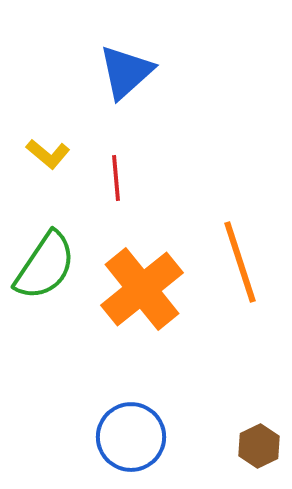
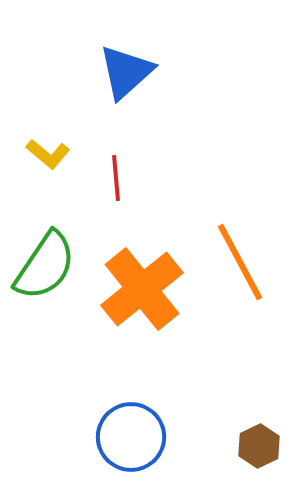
orange line: rotated 10 degrees counterclockwise
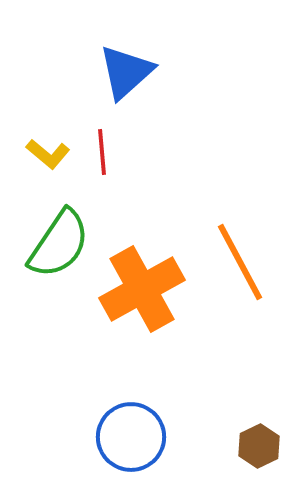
red line: moved 14 px left, 26 px up
green semicircle: moved 14 px right, 22 px up
orange cross: rotated 10 degrees clockwise
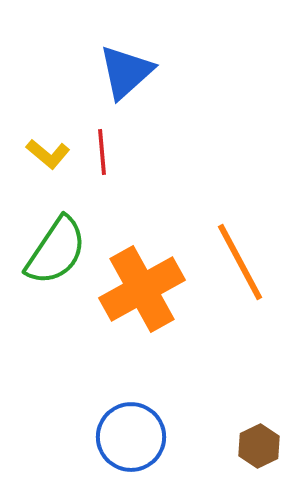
green semicircle: moved 3 px left, 7 px down
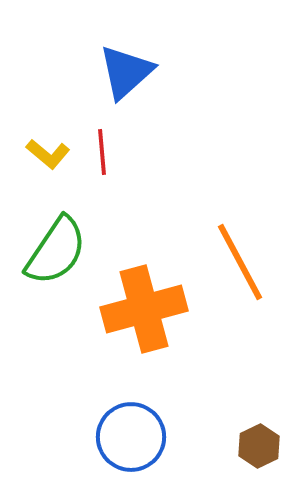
orange cross: moved 2 px right, 20 px down; rotated 14 degrees clockwise
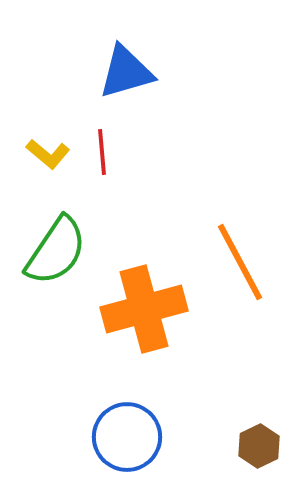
blue triangle: rotated 26 degrees clockwise
blue circle: moved 4 px left
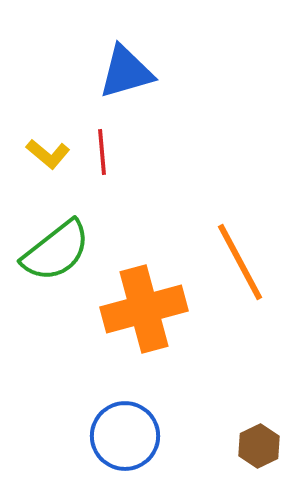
green semicircle: rotated 18 degrees clockwise
blue circle: moved 2 px left, 1 px up
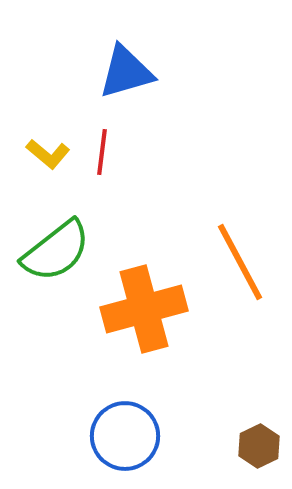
red line: rotated 12 degrees clockwise
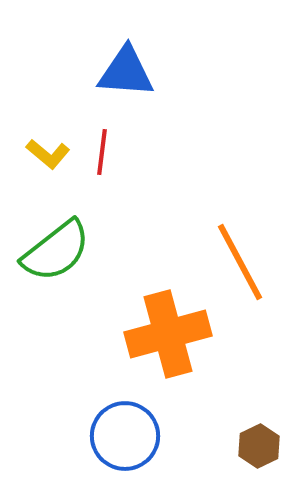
blue triangle: rotated 20 degrees clockwise
orange cross: moved 24 px right, 25 px down
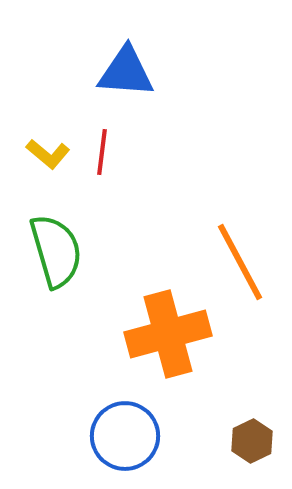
green semicircle: rotated 68 degrees counterclockwise
brown hexagon: moved 7 px left, 5 px up
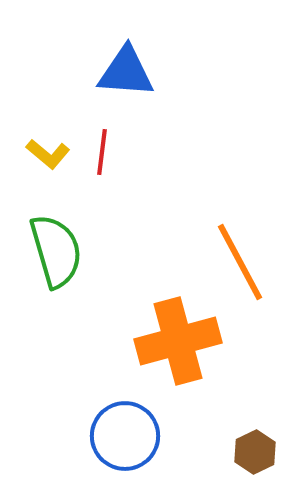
orange cross: moved 10 px right, 7 px down
brown hexagon: moved 3 px right, 11 px down
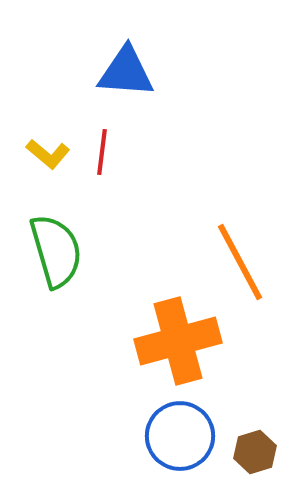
blue circle: moved 55 px right
brown hexagon: rotated 9 degrees clockwise
